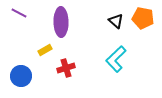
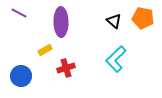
black triangle: moved 2 px left
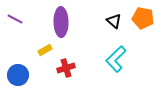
purple line: moved 4 px left, 6 px down
blue circle: moved 3 px left, 1 px up
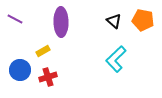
orange pentagon: moved 2 px down
yellow rectangle: moved 2 px left, 1 px down
red cross: moved 18 px left, 9 px down
blue circle: moved 2 px right, 5 px up
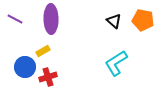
purple ellipse: moved 10 px left, 3 px up
cyan L-shape: moved 4 px down; rotated 12 degrees clockwise
blue circle: moved 5 px right, 3 px up
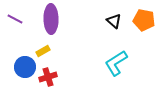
orange pentagon: moved 1 px right
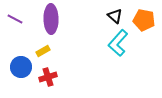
black triangle: moved 1 px right, 5 px up
cyan L-shape: moved 2 px right, 20 px up; rotated 16 degrees counterclockwise
blue circle: moved 4 px left
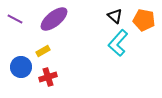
purple ellipse: moved 3 px right; rotated 52 degrees clockwise
